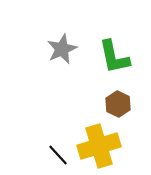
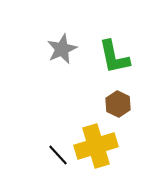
yellow cross: moved 3 px left
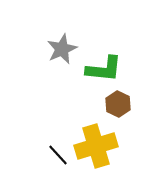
green L-shape: moved 10 px left, 12 px down; rotated 72 degrees counterclockwise
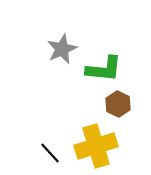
black line: moved 8 px left, 2 px up
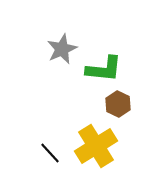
yellow cross: rotated 15 degrees counterclockwise
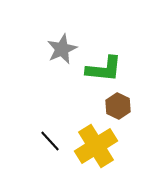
brown hexagon: moved 2 px down
black line: moved 12 px up
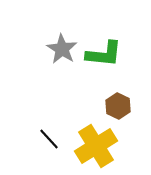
gray star: rotated 16 degrees counterclockwise
green L-shape: moved 15 px up
black line: moved 1 px left, 2 px up
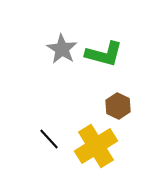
green L-shape: rotated 9 degrees clockwise
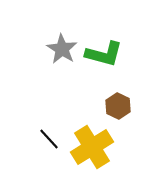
yellow cross: moved 4 px left, 1 px down
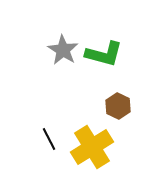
gray star: moved 1 px right, 1 px down
black line: rotated 15 degrees clockwise
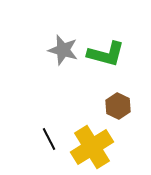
gray star: rotated 16 degrees counterclockwise
green L-shape: moved 2 px right
